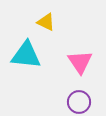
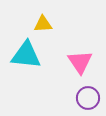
yellow triangle: moved 3 px left, 2 px down; rotated 30 degrees counterclockwise
purple circle: moved 9 px right, 4 px up
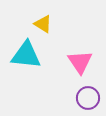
yellow triangle: rotated 36 degrees clockwise
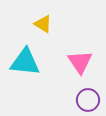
cyan triangle: moved 1 px left, 7 px down
purple circle: moved 2 px down
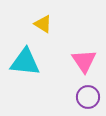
pink triangle: moved 4 px right, 1 px up
purple circle: moved 3 px up
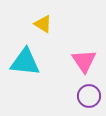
purple circle: moved 1 px right, 1 px up
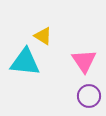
yellow triangle: moved 12 px down
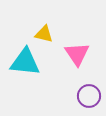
yellow triangle: moved 1 px right, 2 px up; rotated 18 degrees counterclockwise
pink triangle: moved 7 px left, 7 px up
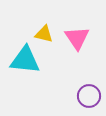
pink triangle: moved 16 px up
cyan triangle: moved 2 px up
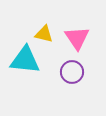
purple circle: moved 17 px left, 24 px up
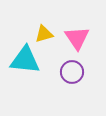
yellow triangle: rotated 30 degrees counterclockwise
